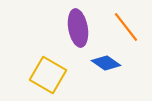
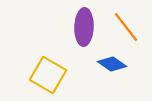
purple ellipse: moved 6 px right, 1 px up; rotated 12 degrees clockwise
blue diamond: moved 6 px right, 1 px down
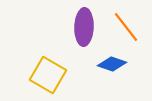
blue diamond: rotated 16 degrees counterclockwise
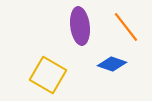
purple ellipse: moved 4 px left, 1 px up; rotated 9 degrees counterclockwise
